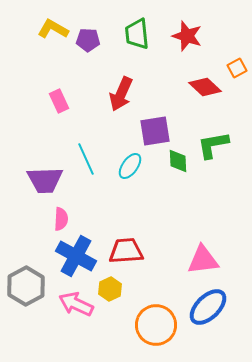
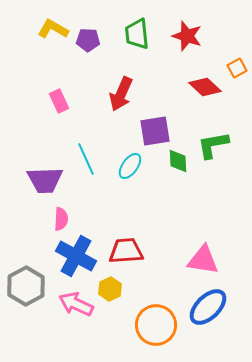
pink triangle: rotated 16 degrees clockwise
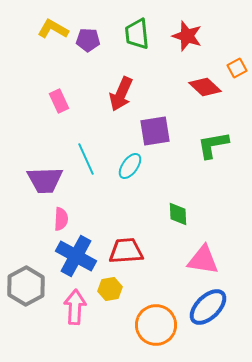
green diamond: moved 53 px down
yellow hexagon: rotated 15 degrees clockwise
pink arrow: moved 1 px left, 3 px down; rotated 68 degrees clockwise
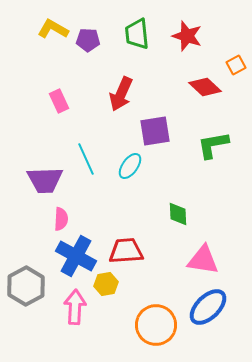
orange square: moved 1 px left, 3 px up
yellow hexagon: moved 4 px left, 5 px up
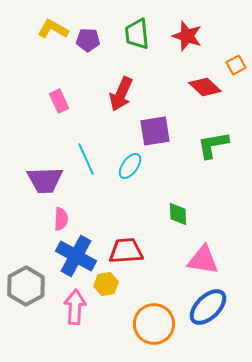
orange circle: moved 2 px left, 1 px up
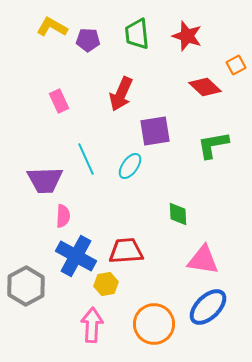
yellow L-shape: moved 1 px left, 2 px up
pink semicircle: moved 2 px right, 3 px up
pink arrow: moved 17 px right, 18 px down
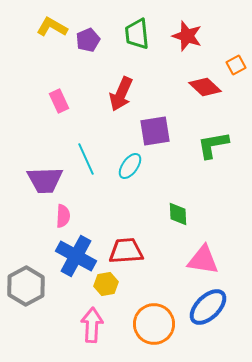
purple pentagon: rotated 25 degrees counterclockwise
